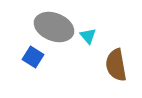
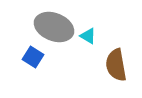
cyan triangle: rotated 18 degrees counterclockwise
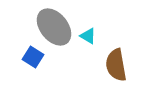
gray ellipse: rotated 30 degrees clockwise
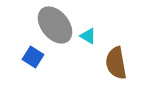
gray ellipse: moved 1 px right, 2 px up
brown semicircle: moved 2 px up
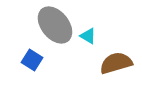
blue square: moved 1 px left, 3 px down
brown semicircle: rotated 84 degrees clockwise
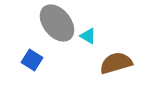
gray ellipse: moved 2 px right, 2 px up
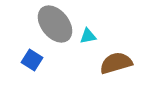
gray ellipse: moved 2 px left, 1 px down
cyan triangle: rotated 42 degrees counterclockwise
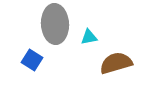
gray ellipse: rotated 36 degrees clockwise
cyan triangle: moved 1 px right, 1 px down
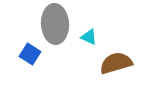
cyan triangle: rotated 36 degrees clockwise
blue square: moved 2 px left, 6 px up
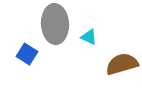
blue square: moved 3 px left
brown semicircle: moved 6 px right, 1 px down
